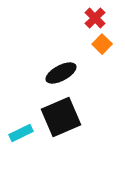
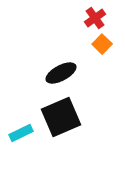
red cross: rotated 10 degrees clockwise
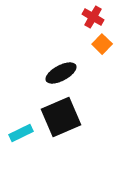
red cross: moved 2 px left, 1 px up; rotated 25 degrees counterclockwise
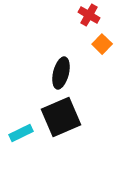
red cross: moved 4 px left, 2 px up
black ellipse: rotated 48 degrees counterclockwise
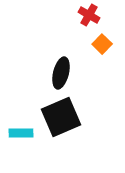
cyan rectangle: rotated 25 degrees clockwise
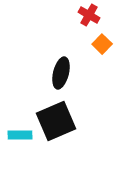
black square: moved 5 px left, 4 px down
cyan rectangle: moved 1 px left, 2 px down
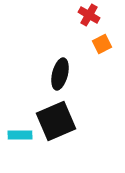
orange square: rotated 18 degrees clockwise
black ellipse: moved 1 px left, 1 px down
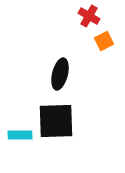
red cross: moved 1 px down
orange square: moved 2 px right, 3 px up
black square: rotated 21 degrees clockwise
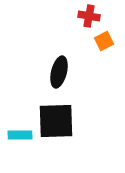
red cross: rotated 20 degrees counterclockwise
black ellipse: moved 1 px left, 2 px up
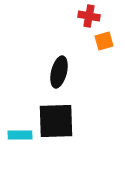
orange square: rotated 12 degrees clockwise
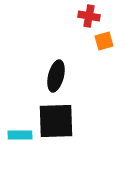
black ellipse: moved 3 px left, 4 px down
